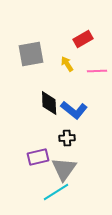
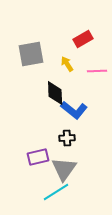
black diamond: moved 6 px right, 10 px up
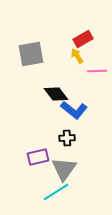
yellow arrow: moved 10 px right, 8 px up
black diamond: moved 1 px right, 1 px down; rotated 35 degrees counterclockwise
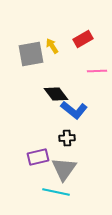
yellow arrow: moved 25 px left, 10 px up
cyan line: rotated 44 degrees clockwise
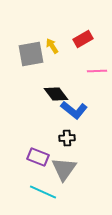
purple rectangle: rotated 35 degrees clockwise
cyan line: moved 13 px left; rotated 12 degrees clockwise
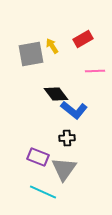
pink line: moved 2 px left
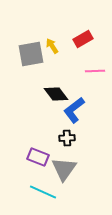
blue L-shape: rotated 104 degrees clockwise
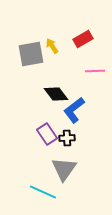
purple rectangle: moved 9 px right, 23 px up; rotated 35 degrees clockwise
